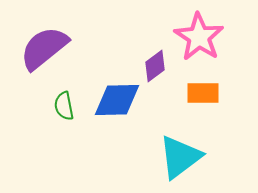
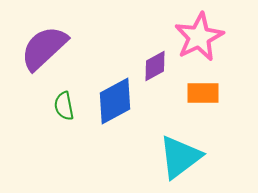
pink star: rotated 12 degrees clockwise
purple semicircle: rotated 4 degrees counterclockwise
purple diamond: rotated 8 degrees clockwise
blue diamond: moved 2 px left, 1 px down; rotated 27 degrees counterclockwise
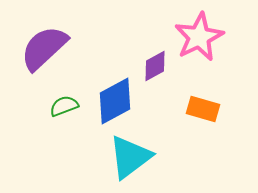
orange rectangle: moved 16 px down; rotated 16 degrees clockwise
green semicircle: rotated 80 degrees clockwise
cyan triangle: moved 50 px left
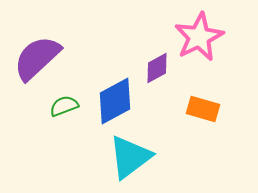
purple semicircle: moved 7 px left, 10 px down
purple diamond: moved 2 px right, 2 px down
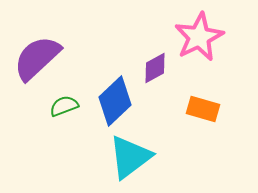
purple diamond: moved 2 px left
blue diamond: rotated 15 degrees counterclockwise
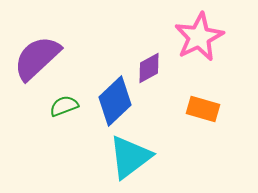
purple diamond: moved 6 px left
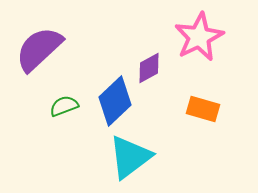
purple semicircle: moved 2 px right, 9 px up
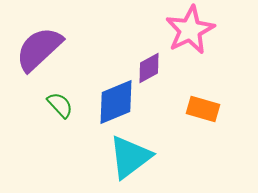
pink star: moved 9 px left, 7 px up
blue diamond: moved 1 px right, 1 px down; rotated 21 degrees clockwise
green semicircle: moved 4 px left, 1 px up; rotated 68 degrees clockwise
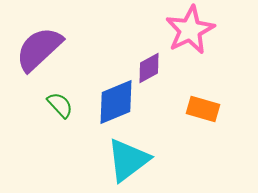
cyan triangle: moved 2 px left, 3 px down
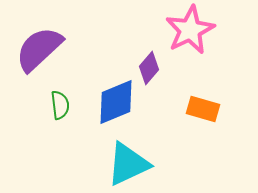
purple diamond: rotated 20 degrees counterclockwise
green semicircle: rotated 36 degrees clockwise
cyan triangle: moved 4 px down; rotated 12 degrees clockwise
